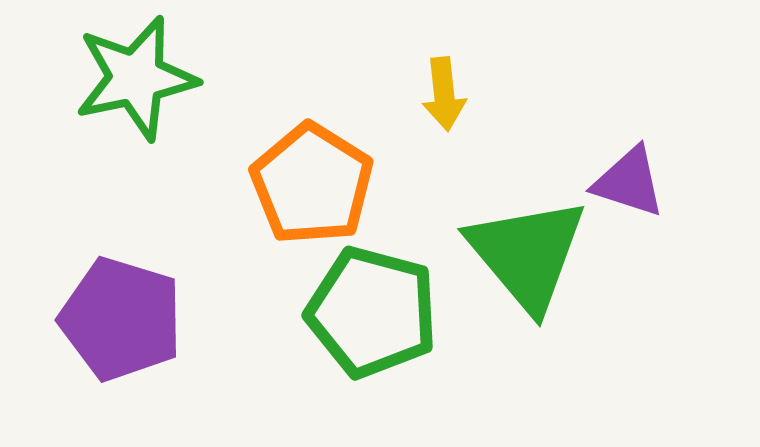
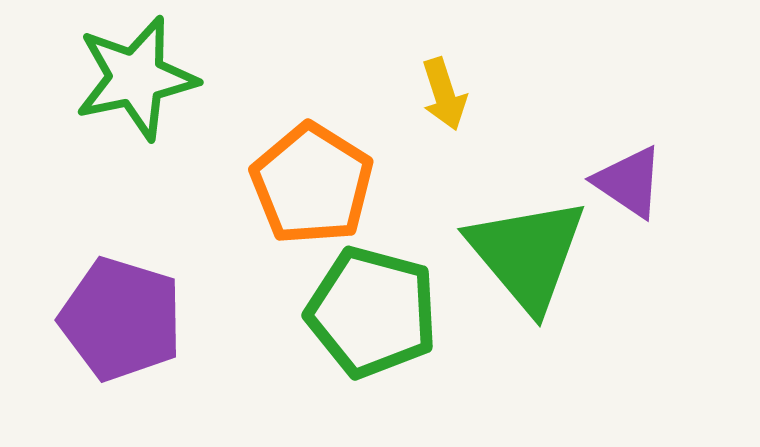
yellow arrow: rotated 12 degrees counterclockwise
purple triangle: rotated 16 degrees clockwise
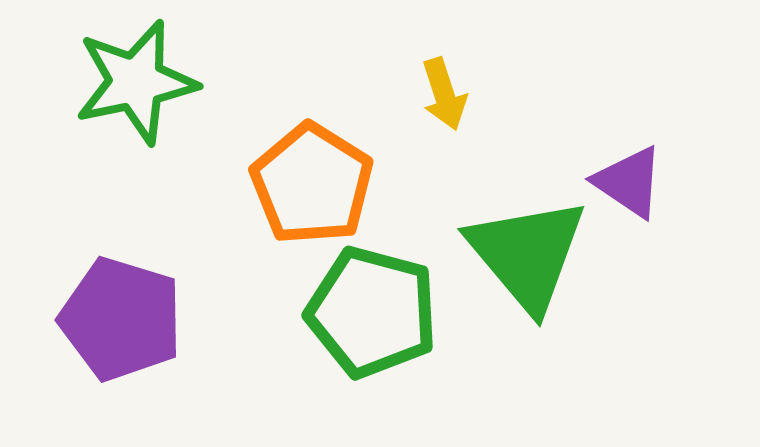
green star: moved 4 px down
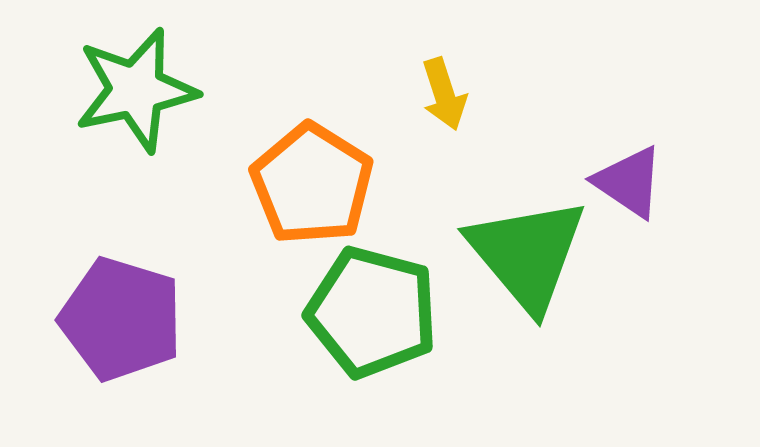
green star: moved 8 px down
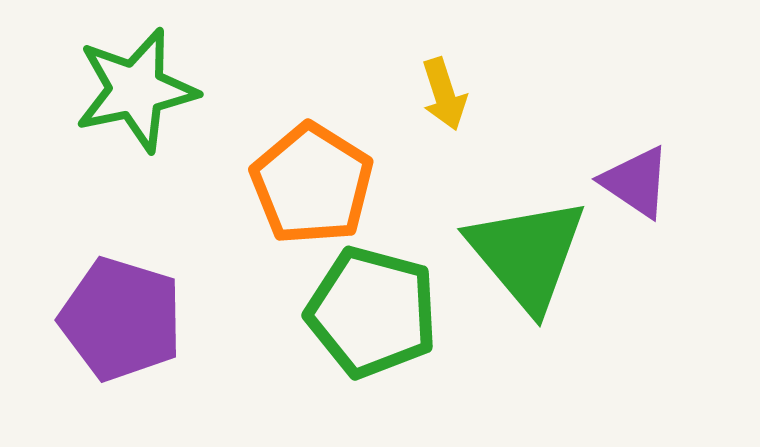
purple triangle: moved 7 px right
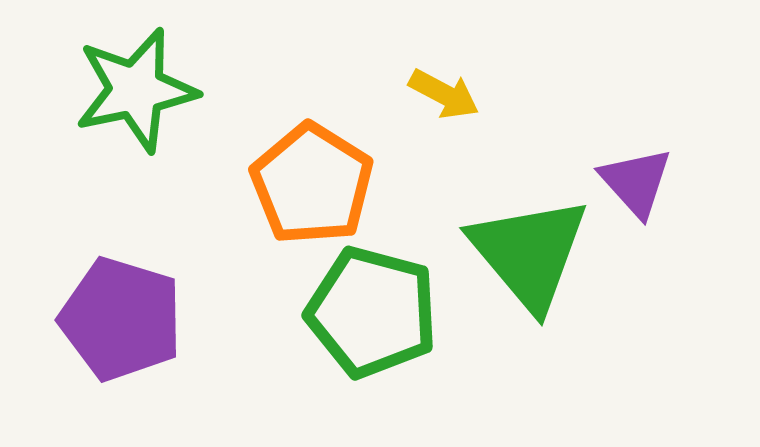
yellow arrow: rotated 44 degrees counterclockwise
purple triangle: rotated 14 degrees clockwise
green triangle: moved 2 px right, 1 px up
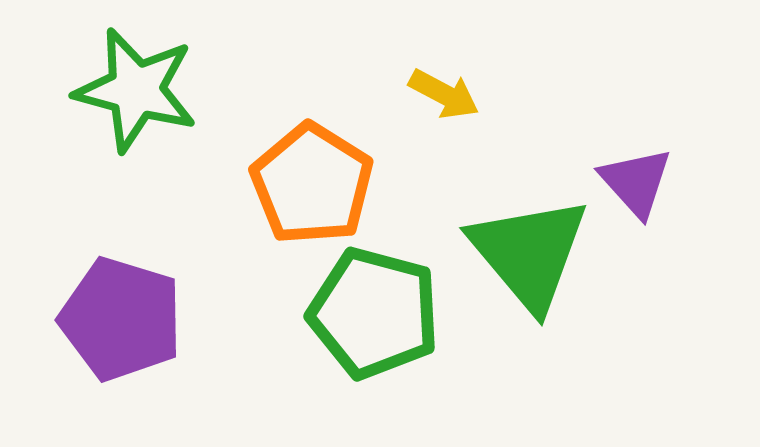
green star: rotated 27 degrees clockwise
green pentagon: moved 2 px right, 1 px down
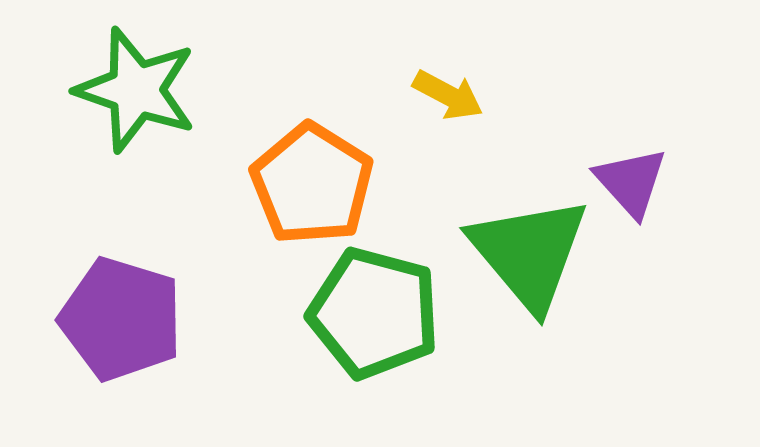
green star: rotated 4 degrees clockwise
yellow arrow: moved 4 px right, 1 px down
purple triangle: moved 5 px left
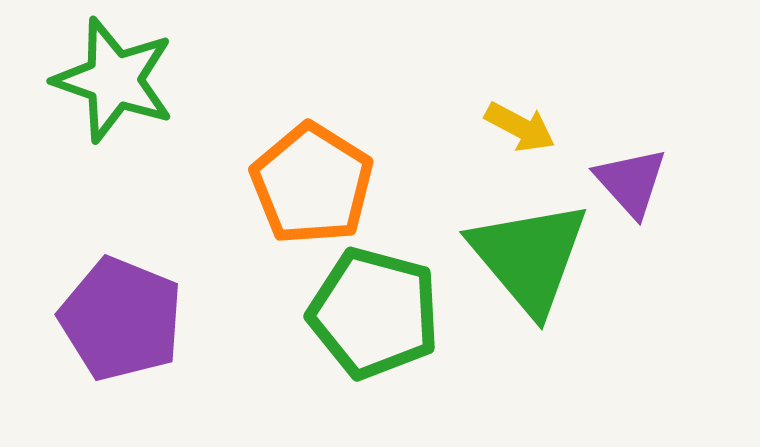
green star: moved 22 px left, 10 px up
yellow arrow: moved 72 px right, 32 px down
green triangle: moved 4 px down
purple pentagon: rotated 5 degrees clockwise
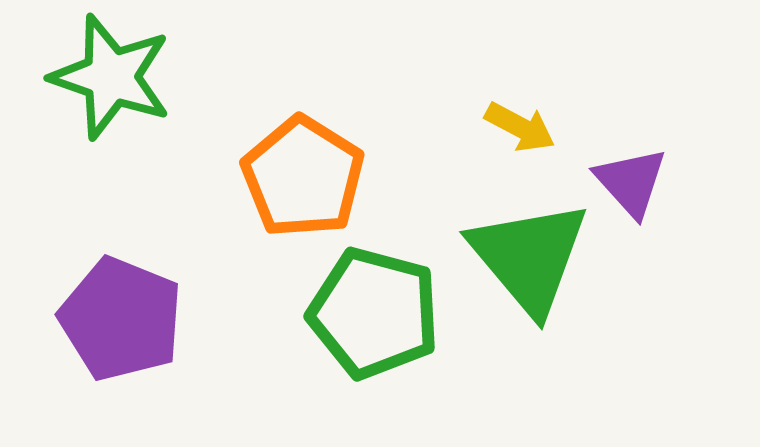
green star: moved 3 px left, 3 px up
orange pentagon: moved 9 px left, 7 px up
